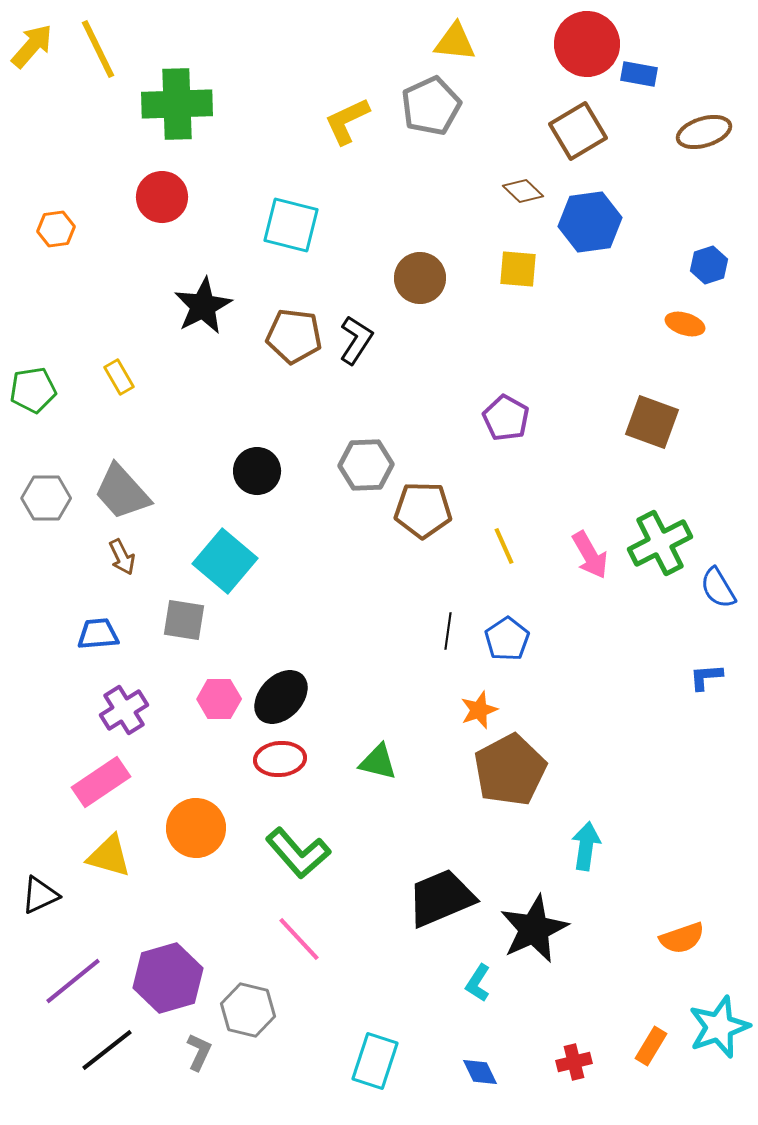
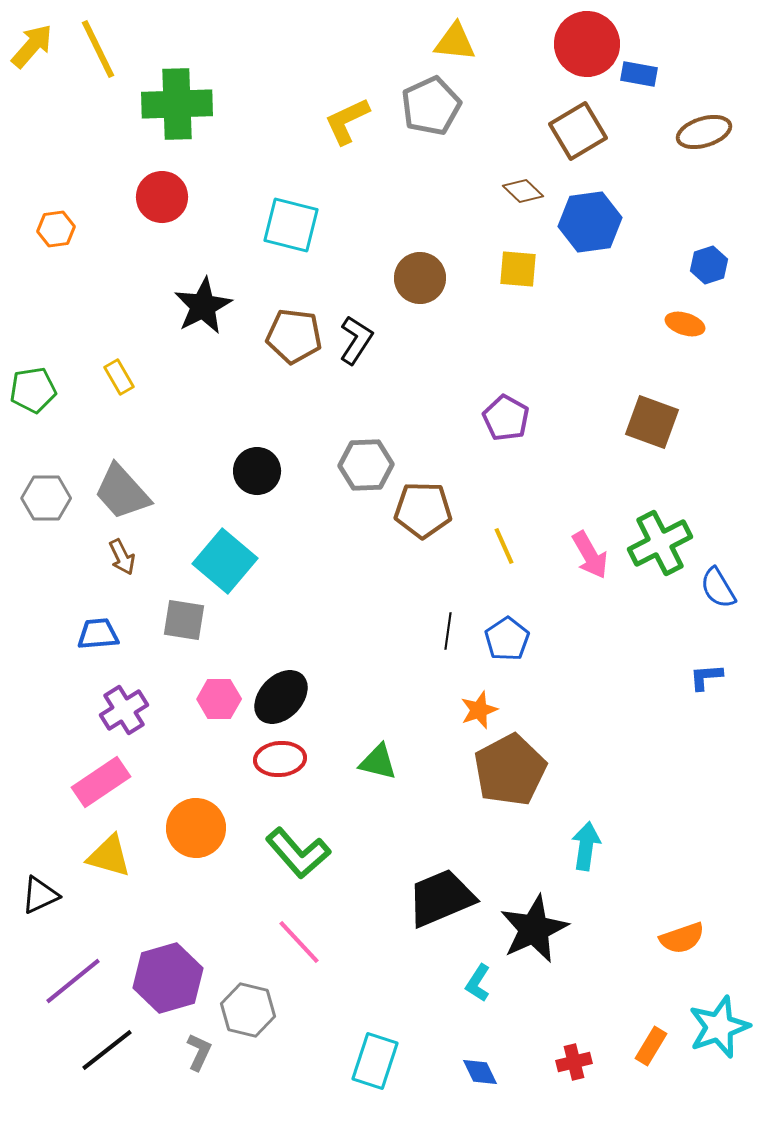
pink line at (299, 939): moved 3 px down
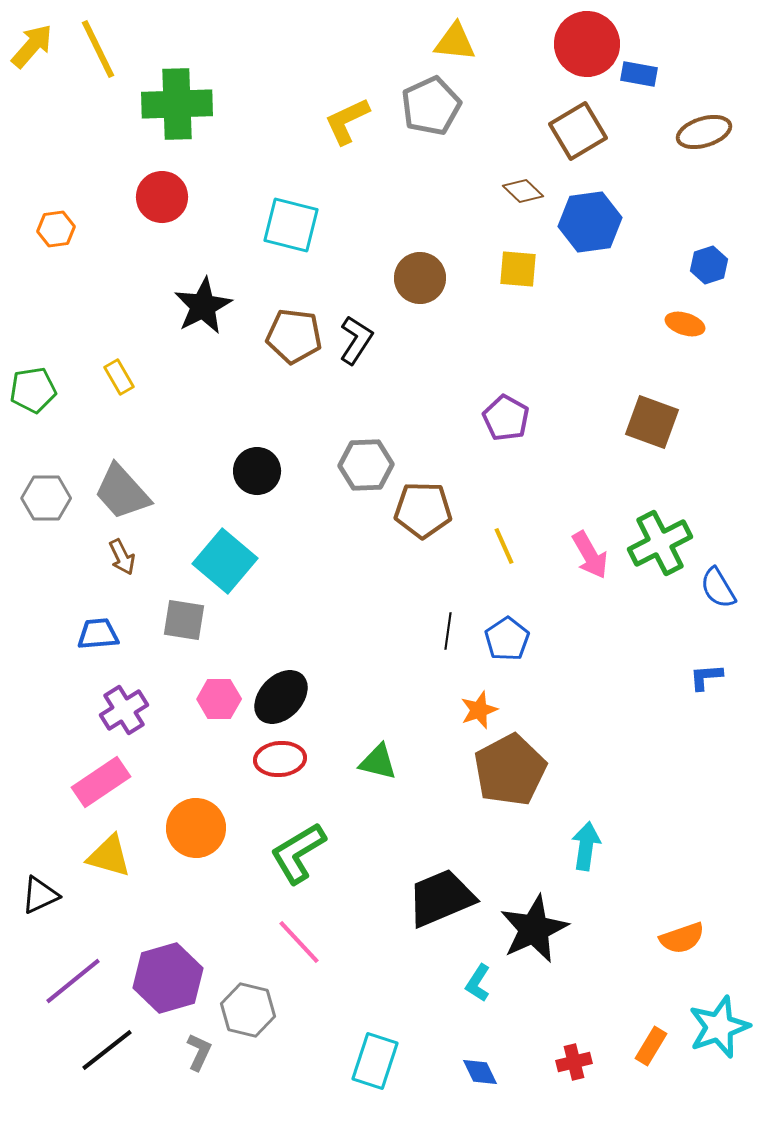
green L-shape at (298, 853): rotated 100 degrees clockwise
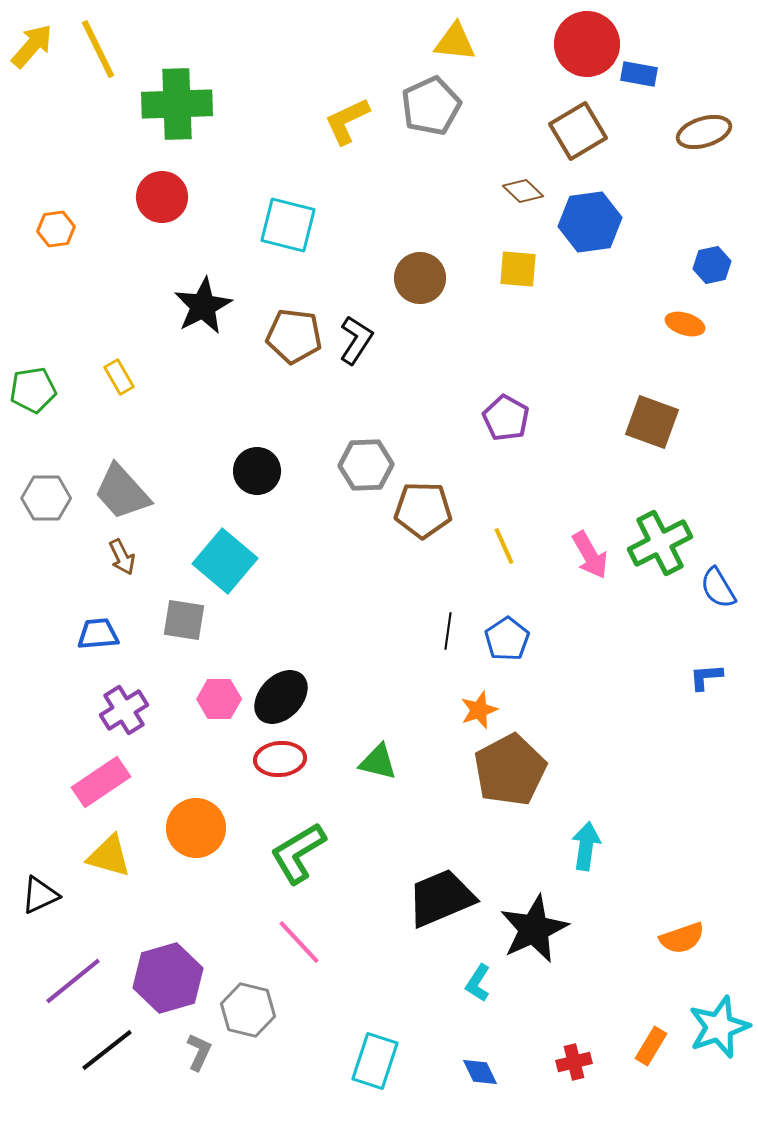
cyan square at (291, 225): moved 3 px left
blue hexagon at (709, 265): moved 3 px right; rotated 6 degrees clockwise
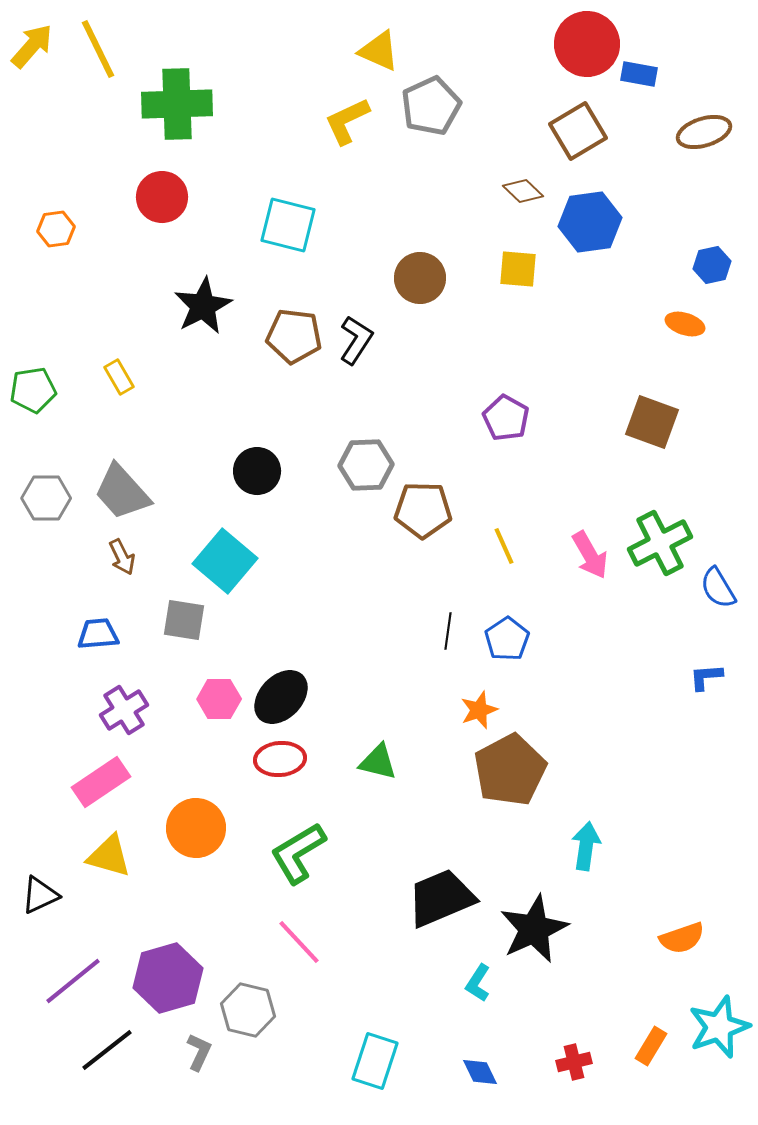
yellow triangle at (455, 42): moved 76 px left, 9 px down; rotated 18 degrees clockwise
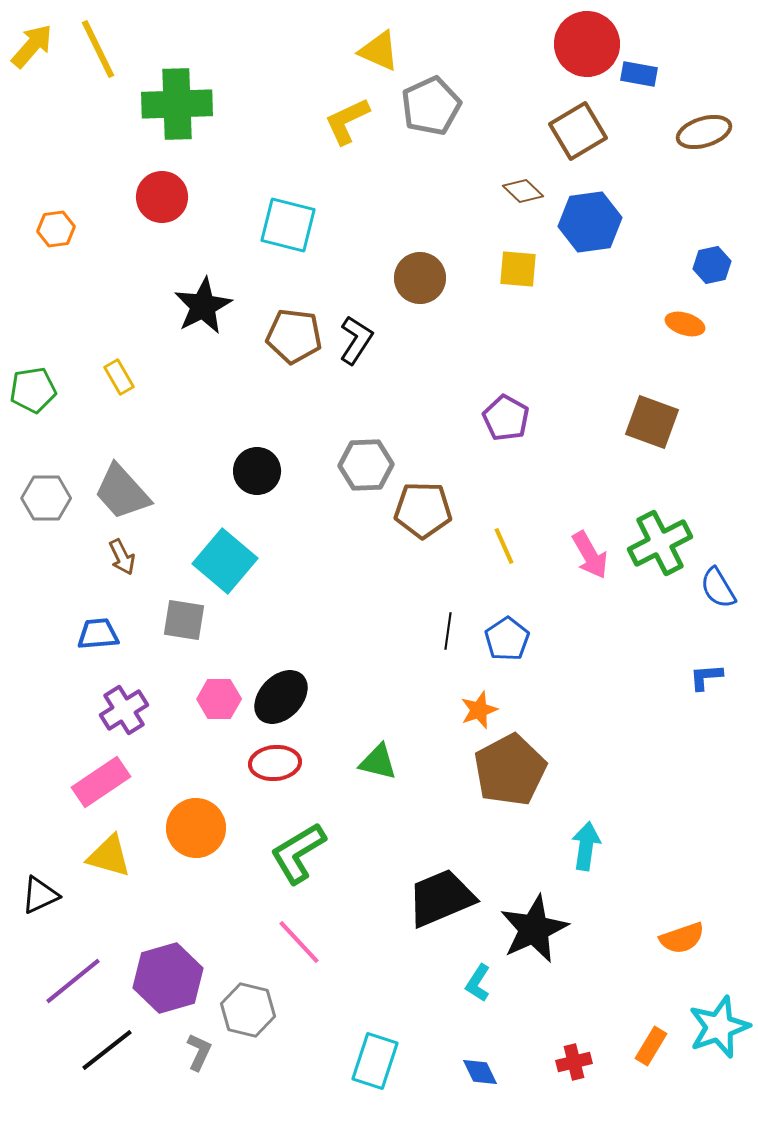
red ellipse at (280, 759): moved 5 px left, 4 px down
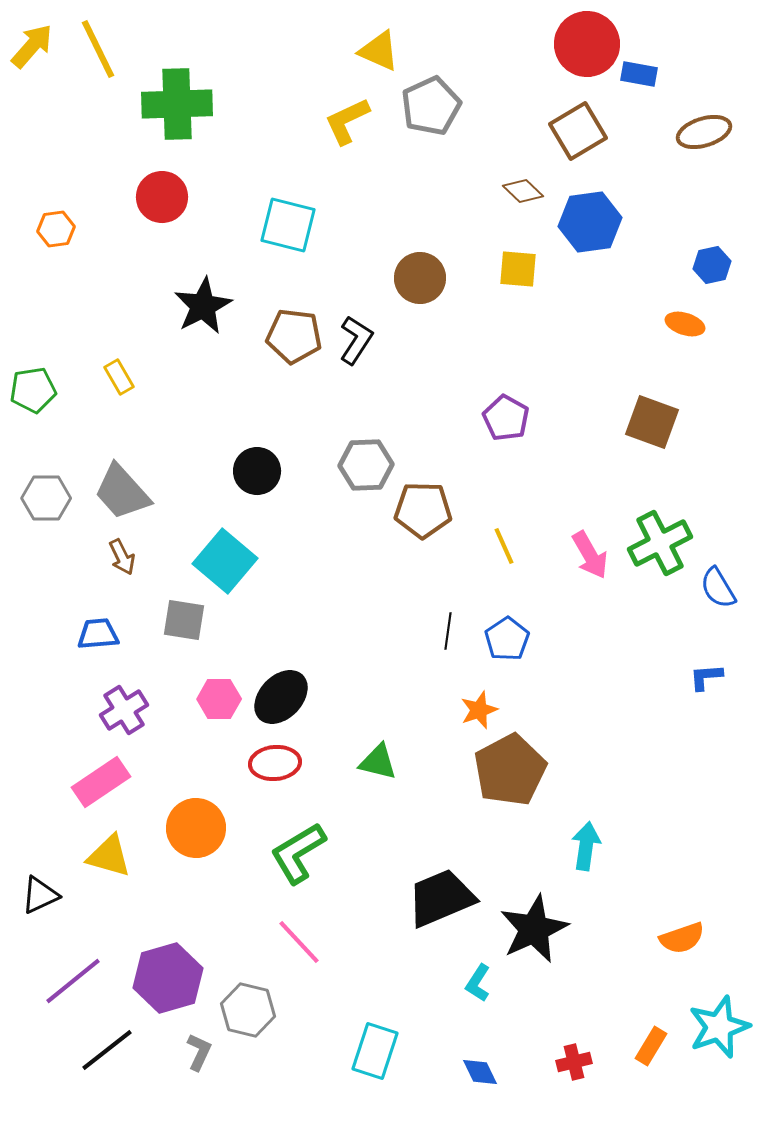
cyan rectangle at (375, 1061): moved 10 px up
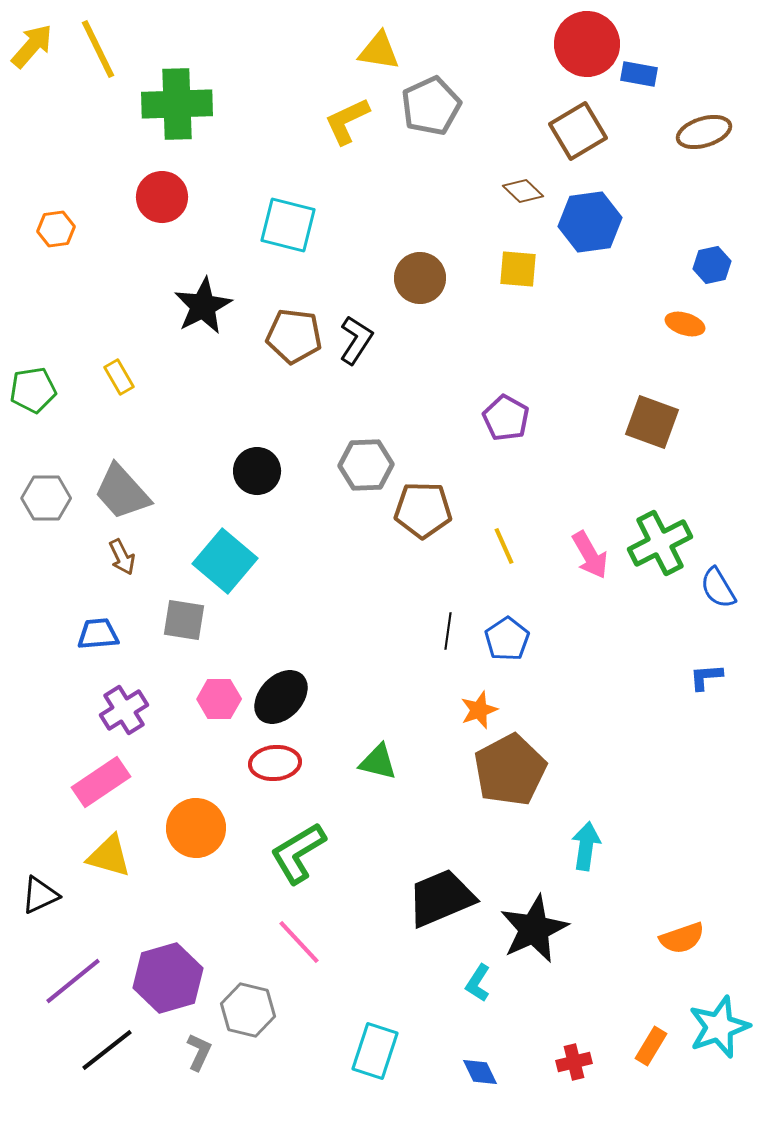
yellow triangle at (379, 51): rotated 15 degrees counterclockwise
